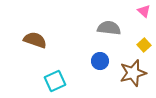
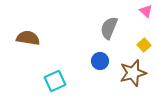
pink triangle: moved 2 px right
gray semicircle: rotated 75 degrees counterclockwise
brown semicircle: moved 7 px left, 2 px up; rotated 10 degrees counterclockwise
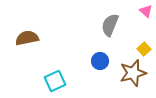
gray semicircle: moved 1 px right, 3 px up
brown semicircle: moved 1 px left; rotated 20 degrees counterclockwise
yellow square: moved 4 px down
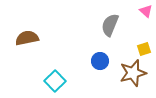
yellow square: rotated 24 degrees clockwise
cyan square: rotated 20 degrees counterclockwise
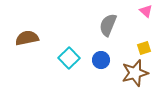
gray semicircle: moved 2 px left
yellow square: moved 1 px up
blue circle: moved 1 px right, 1 px up
brown star: moved 2 px right
cyan square: moved 14 px right, 23 px up
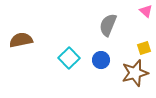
brown semicircle: moved 6 px left, 2 px down
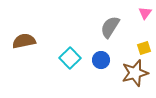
pink triangle: moved 1 px left, 2 px down; rotated 24 degrees clockwise
gray semicircle: moved 2 px right, 2 px down; rotated 10 degrees clockwise
brown semicircle: moved 3 px right, 1 px down
cyan square: moved 1 px right
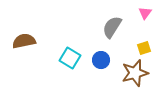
gray semicircle: moved 2 px right
cyan square: rotated 15 degrees counterclockwise
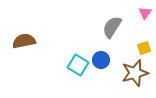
cyan square: moved 8 px right, 7 px down
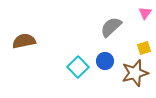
gray semicircle: moved 1 px left; rotated 15 degrees clockwise
blue circle: moved 4 px right, 1 px down
cyan square: moved 2 px down; rotated 15 degrees clockwise
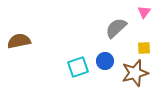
pink triangle: moved 1 px left, 1 px up
gray semicircle: moved 5 px right, 1 px down
brown semicircle: moved 5 px left
yellow square: rotated 16 degrees clockwise
cyan square: rotated 25 degrees clockwise
